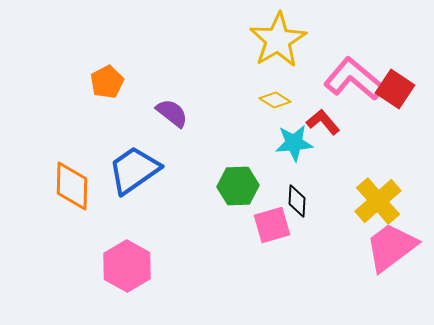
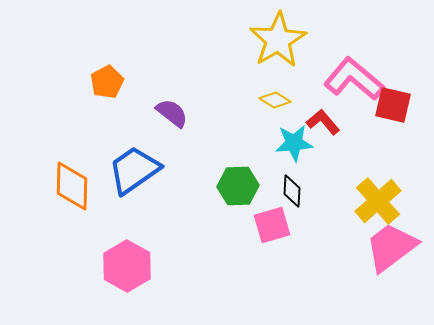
red square: moved 2 px left, 16 px down; rotated 21 degrees counterclockwise
black diamond: moved 5 px left, 10 px up
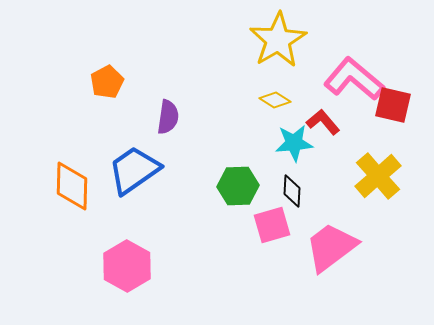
purple semicircle: moved 4 px left, 4 px down; rotated 60 degrees clockwise
yellow cross: moved 25 px up
pink trapezoid: moved 60 px left
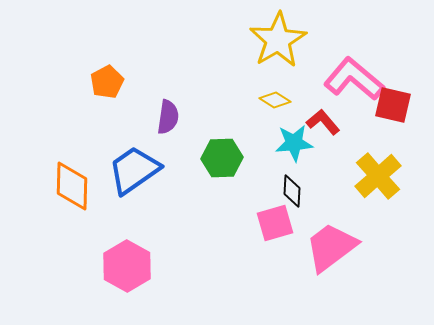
green hexagon: moved 16 px left, 28 px up
pink square: moved 3 px right, 2 px up
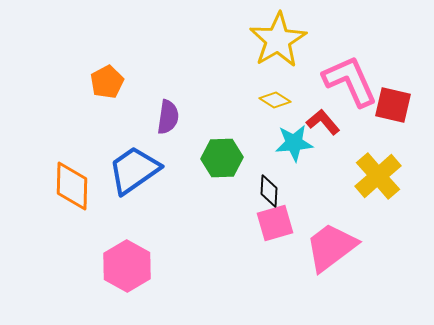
pink L-shape: moved 4 px left, 2 px down; rotated 26 degrees clockwise
black diamond: moved 23 px left
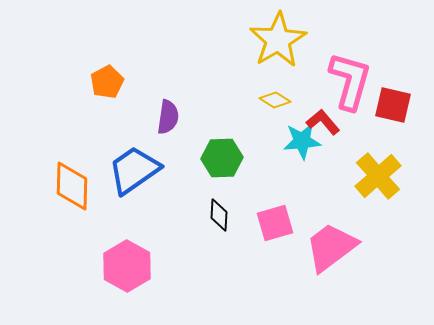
pink L-shape: rotated 40 degrees clockwise
cyan star: moved 8 px right, 2 px up
black diamond: moved 50 px left, 24 px down
